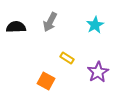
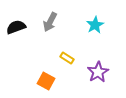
black semicircle: rotated 18 degrees counterclockwise
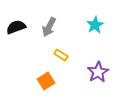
gray arrow: moved 1 px left, 5 px down
yellow rectangle: moved 6 px left, 3 px up
orange square: rotated 30 degrees clockwise
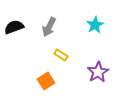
black semicircle: moved 2 px left
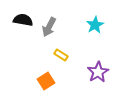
black semicircle: moved 9 px right, 7 px up; rotated 30 degrees clockwise
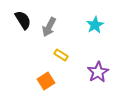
black semicircle: rotated 48 degrees clockwise
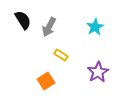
cyan star: moved 2 px down
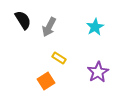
yellow rectangle: moved 2 px left, 3 px down
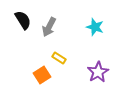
cyan star: rotated 24 degrees counterclockwise
orange square: moved 4 px left, 6 px up
